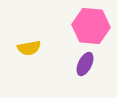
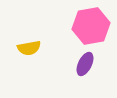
pink hexagon: rotated 15 degrees counterclockwise
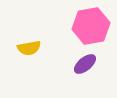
purple ellipse: rotated 25 degrees clockwise
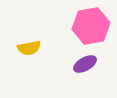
purple ellipse: rotated 10 degrees clockwise
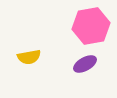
yellow semicircle: moved 9 px down
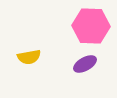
pink hexagon: rotated 12 degrees clockwise
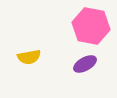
pink hexagon: rotated 9 degrees clockwise
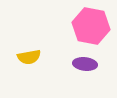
purple ellipse: rotated 35 degrees clockwise
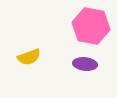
yellow semicircle: rotated 10 degrees counterclockwise
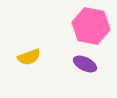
purple ellipse: rotated 20 degrees clockwise
